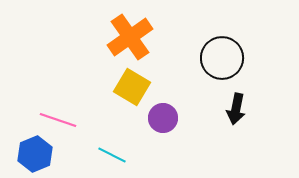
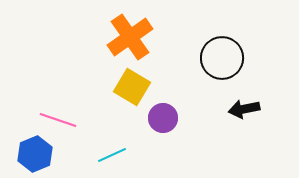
black arrow: moved 8 px right; rotated 68 degrees clockwise
cyan line: rotated 52 degrees counterclockwise
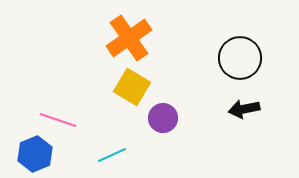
orange cross: moved 1 px left, 1 px down
black circle: moved 18 px right
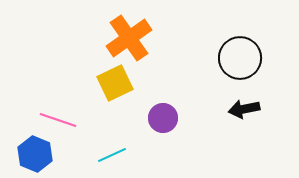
yellow square: moved 17 px left, 4 px up; rotated 33 degrees clockwise
blue hexagon: rotated 16 degrees counterclockwise
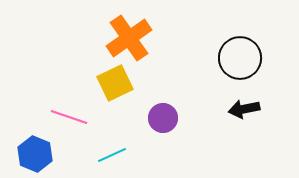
pink line: moved 11 px right, 3 px up
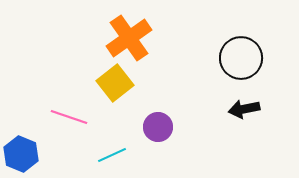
black circle: moved 1 px right
yellow square: rotated 12 degrees counterclockwise
purple circle: moved 5 px left, 9 px down
blue hexagon: moved 14 px left
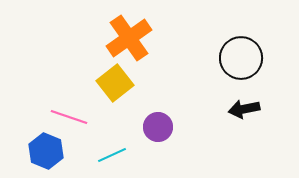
blue hexagon: moved 25 px right, 3 px up
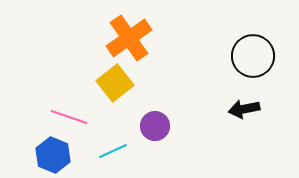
black circle: moved 12 px right, 2 px up
purple circle: moved 3 px left, 1 px up
blue hexagon: moved 7 px right, 4 px down
cyan line: moved 1 px right, 4 px up
